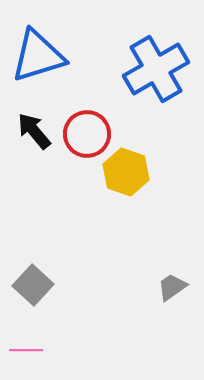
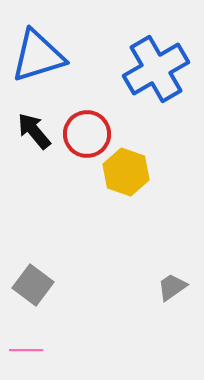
gray square: rotated 6 degrees counterclockwise
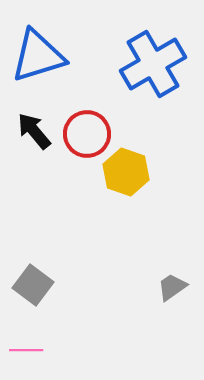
blue cross: moved 3 px left, 5 px up
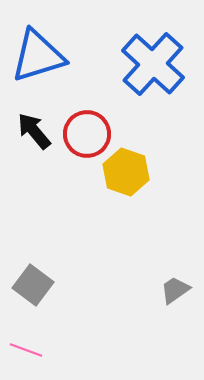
blue cross: rotated 18 degrees counterclockwise
gray trapezoid: moved 3 px right, 3 px down
pink line: rotated 20 degrees clockwise
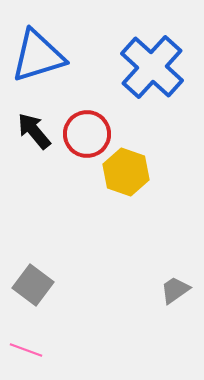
blue cross: moved 1 px left, 3 px down
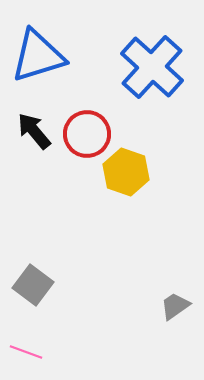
gray trapezoid: moved 16 px down
pink line: moved 2 px down
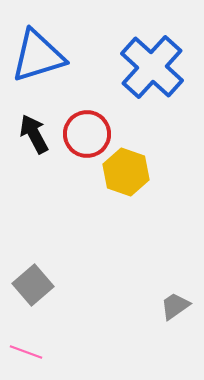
black arrow: moved 3 px down; rotated 12 degrees clockwise
gray square: rotated 12 degrees clockwise
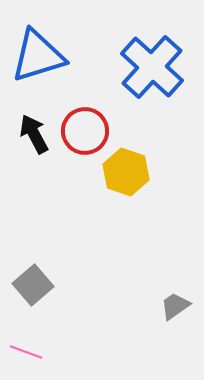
red circle: moved 2 px left, 3 px up
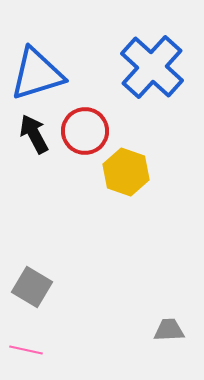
blue triangle: moved 1 px left, 18 px down
gray square: moved 1 px left, 2 px down; rotated 18 degrees counterclockwise
gray trapezoid: moved 6 px left, 24 px down; rotated 32 degrees clockwise
pink line: moved 2 px up; rotated 8 degrees counterclockwise
